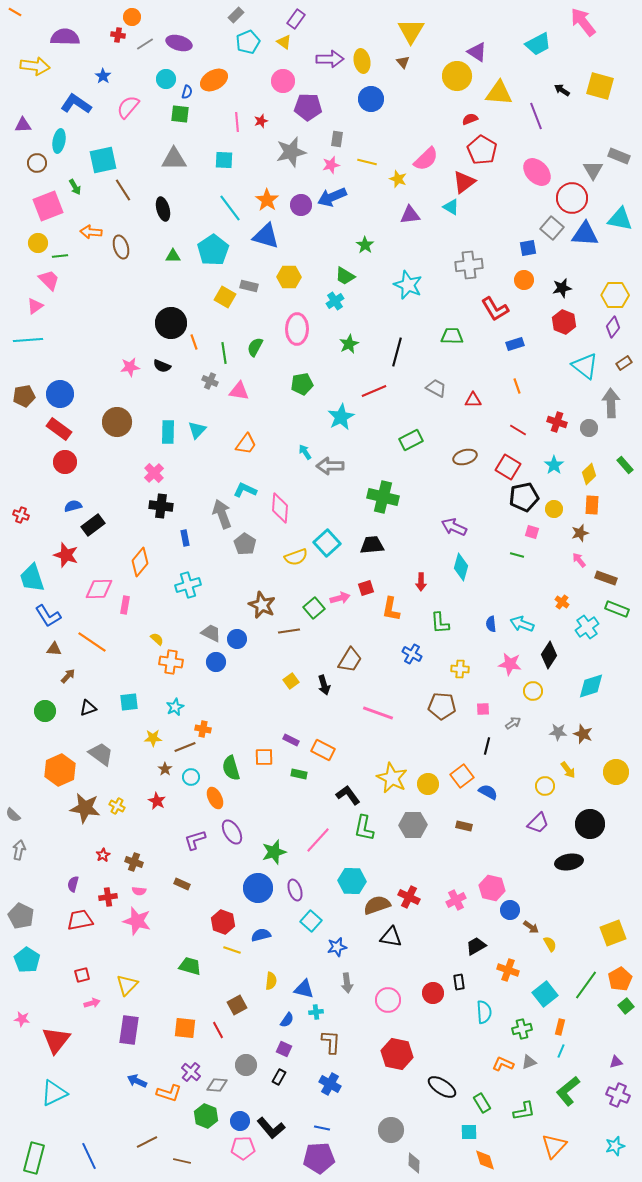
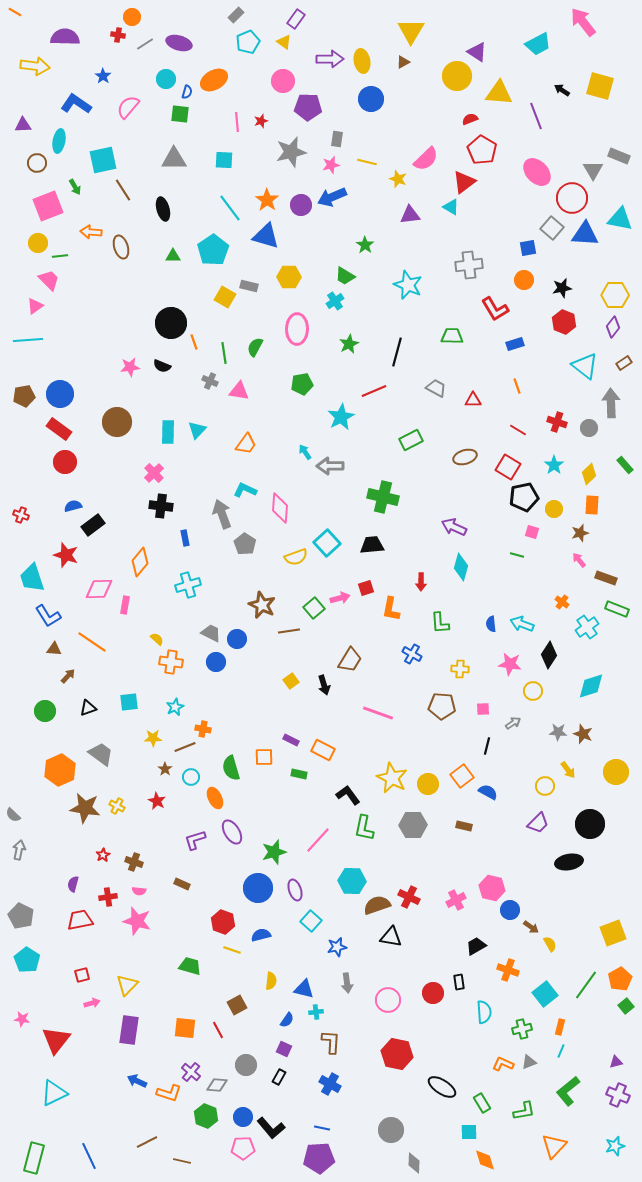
brown triangle at (403, 62): rotated 40 degrees clockwise
blue circle at (240, 1121): moved 3 px right, 4 px up
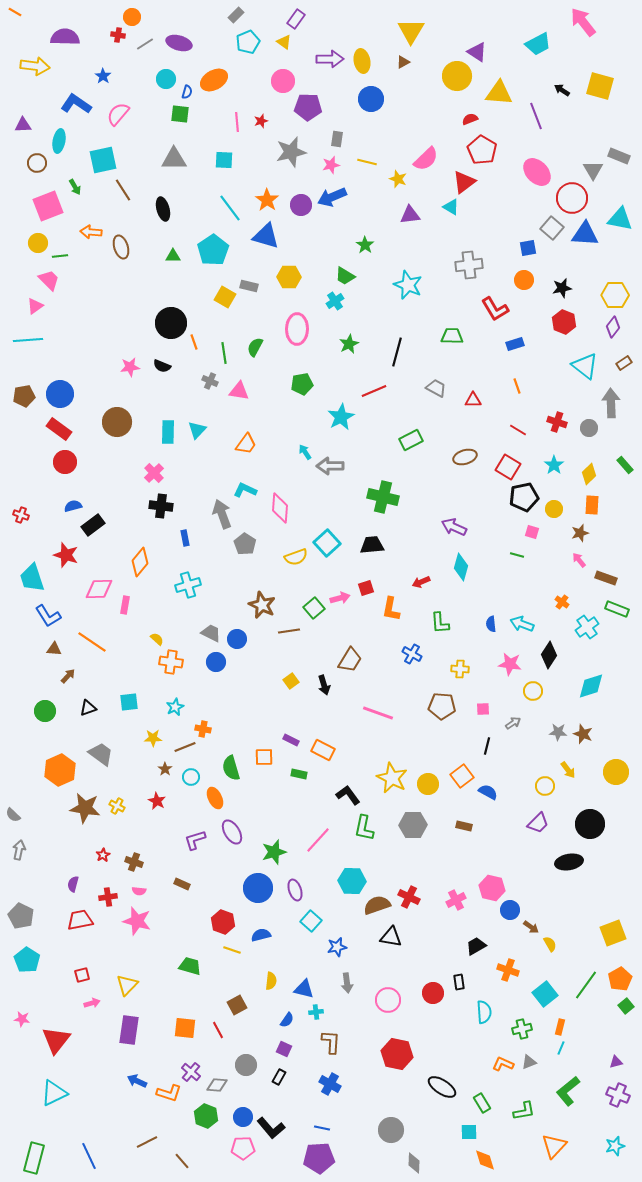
pink semicircle at (128, 107): moved 10 px left, 7 px down
red arrow at (421, 582): rotated 66 degrees clockwise
cyan line at (561, 1051): moved 3 px up
brown line at (182, 1161): rotated 36 degrees clockwise
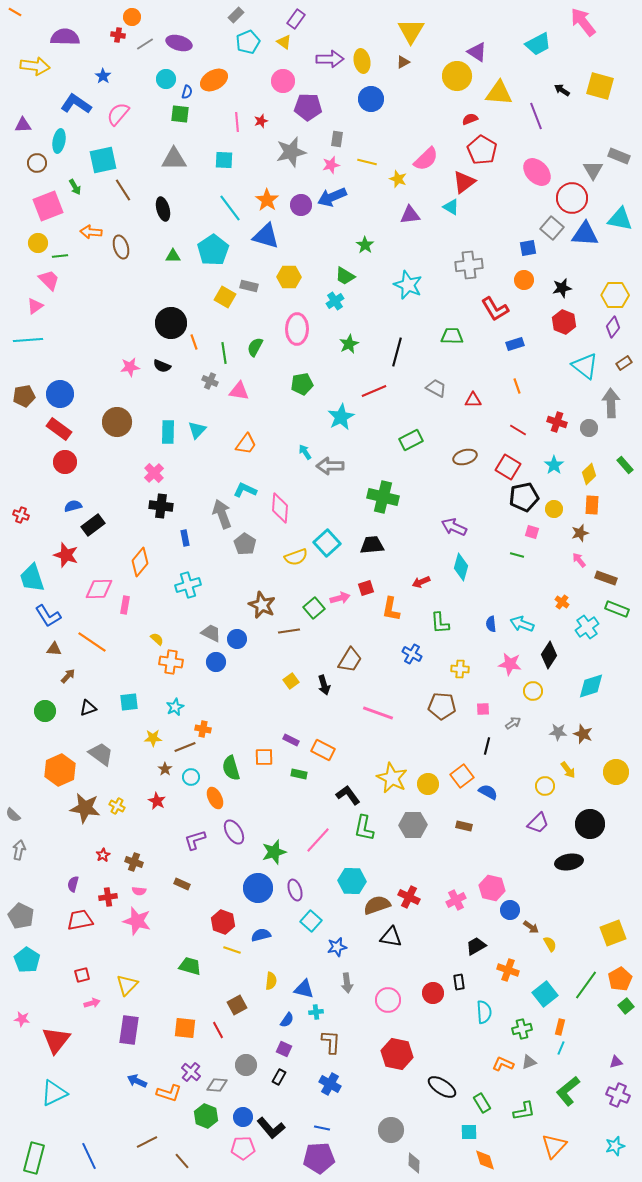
purple ellipse at (232, 832): moved 2 px right
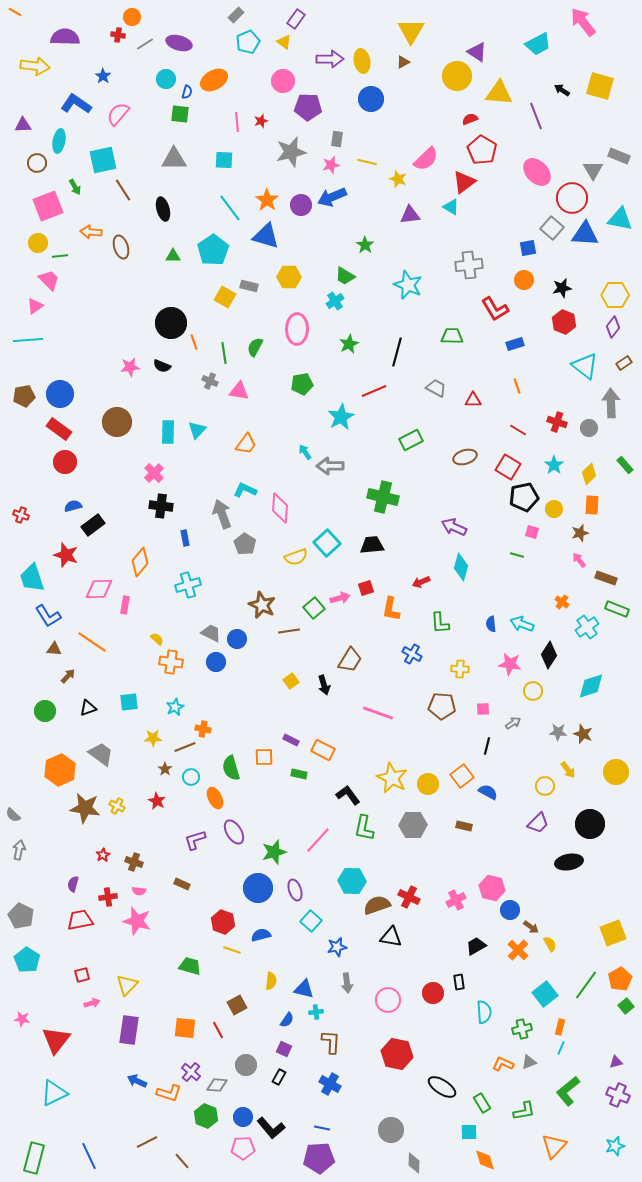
orange cross at (508, 970): moved 10 px right, 20 px up; rotated 25 degrees clockwise
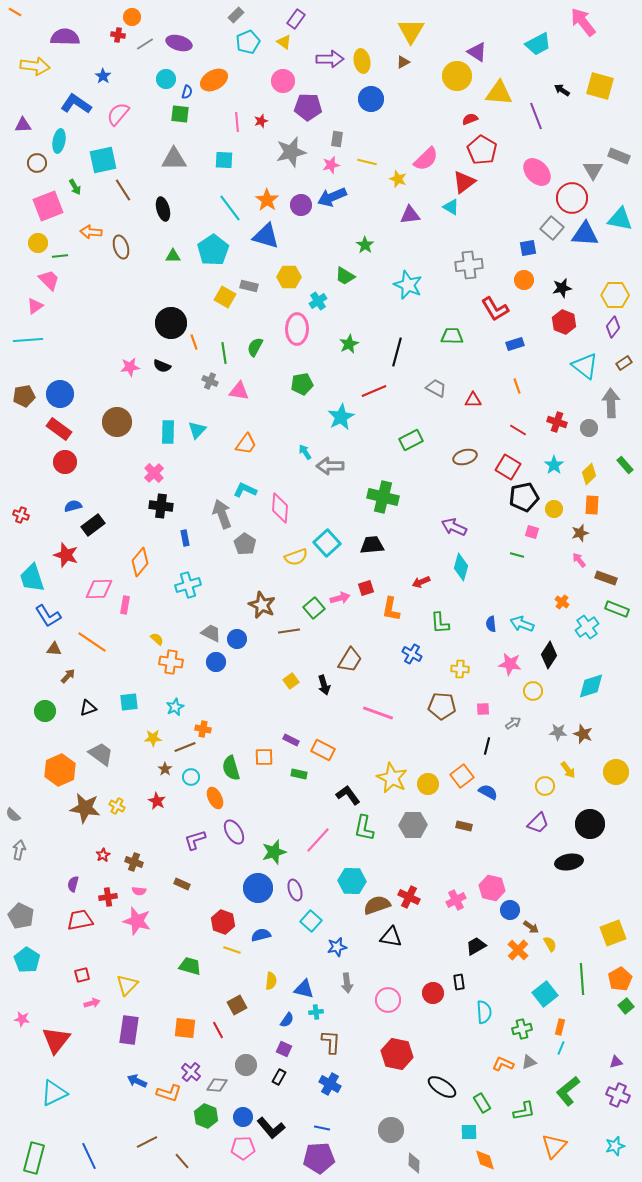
cyan cross at (335, 301): moved 17 px left
green line at (586, 985): moved 4 px left, 6 px up; rotated 40 degrees counterclockwise
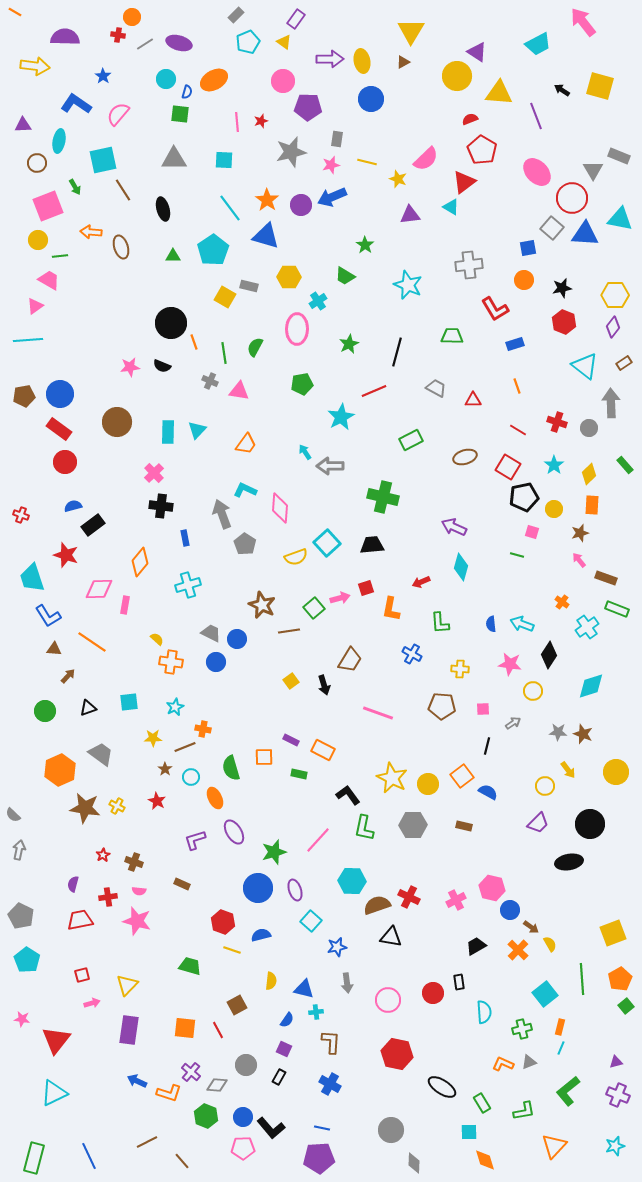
yellow circle at (38, 243): moved 3 px up
pink trapezoid at (49, 280): rotated 15 degrees counterclockwise
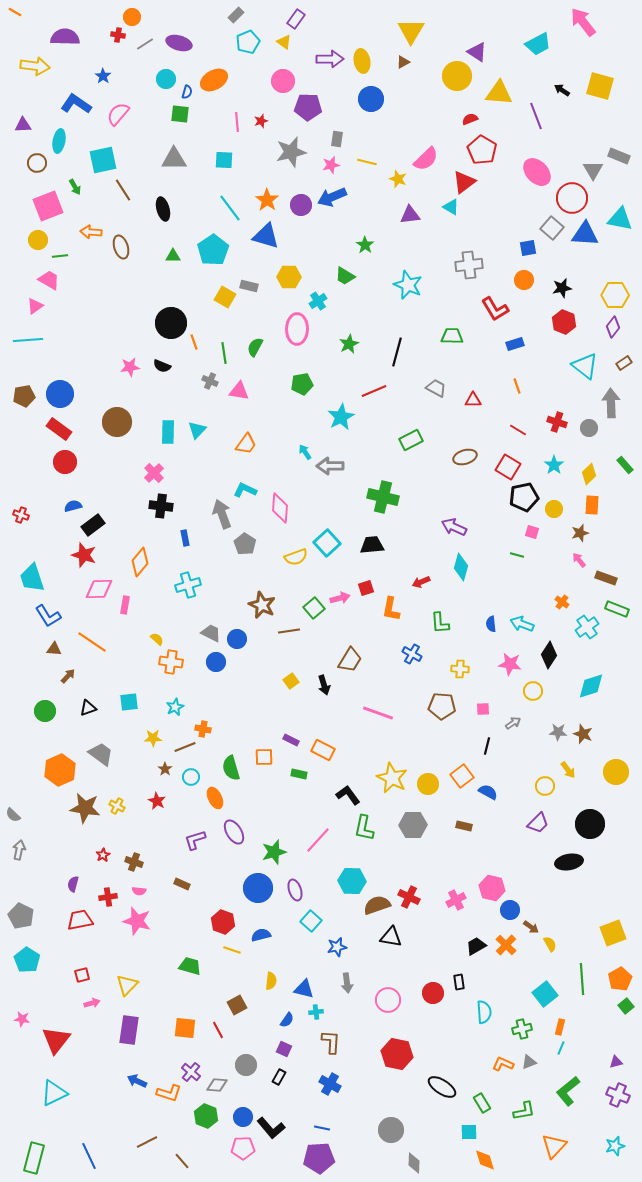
red star at (66, 555): moved 18 px right
orange cross at (518, 950): moved 12 px left, 5 px up
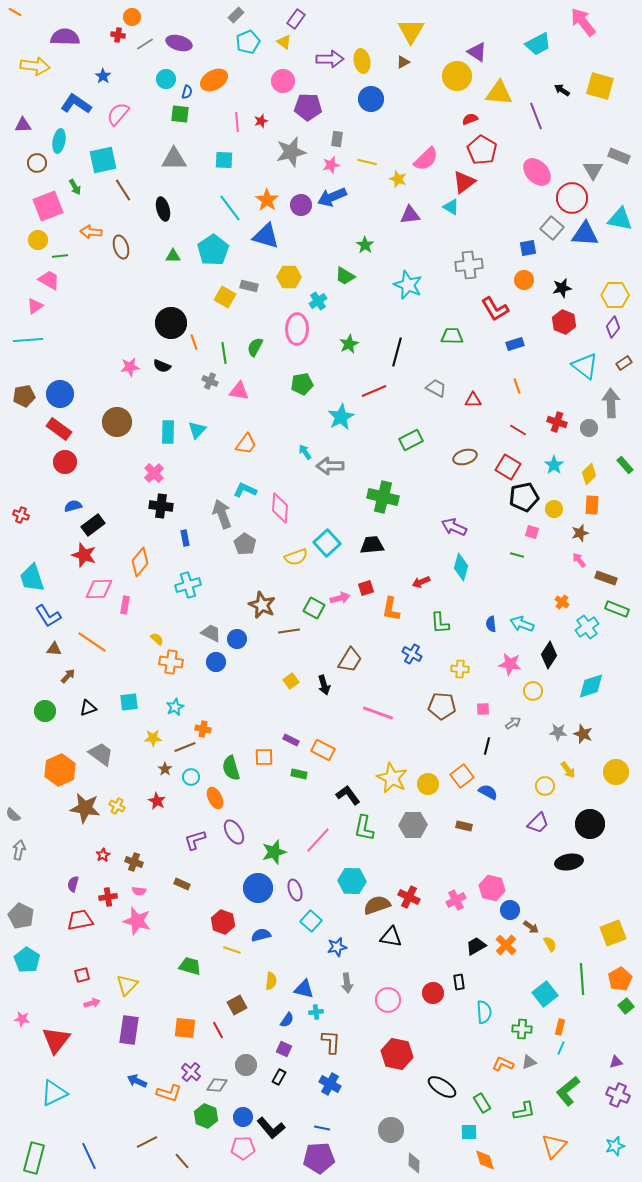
green square at (314, 608): rotated 20 degrees counterclockwise
green cross at (522, 1029): rotated 18 degrees clockwise
